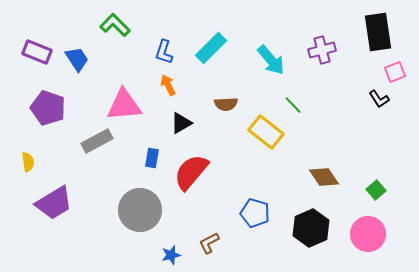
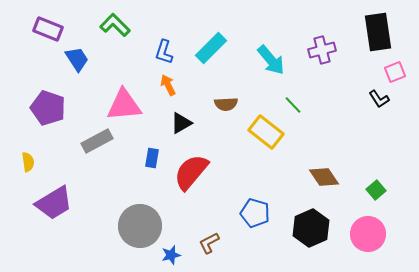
purple rectangle: moved 11 px right, 23 px up
gray circle: moved 16 px down
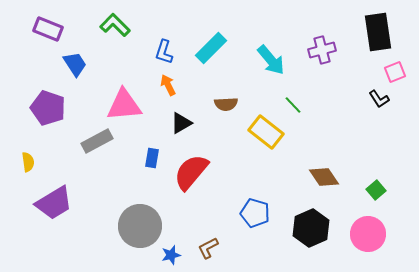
blue trapezoid: moved 2 px left, 5 px down
brown L-shape: moved 1 px left, 5 px down
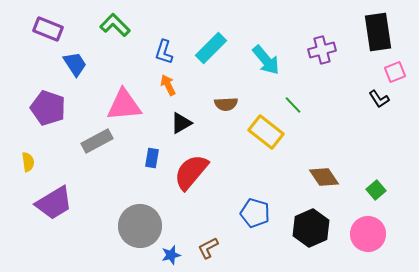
cyan arrow: moved 5 px left
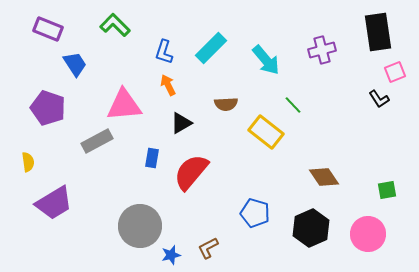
green square: moved 11 px right; rotated 30 degrees clockwise
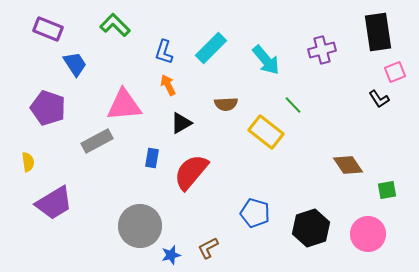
brown diamond: moved 24 px right, 12 px up
black hexagon: rotated 6 degrees clockwise
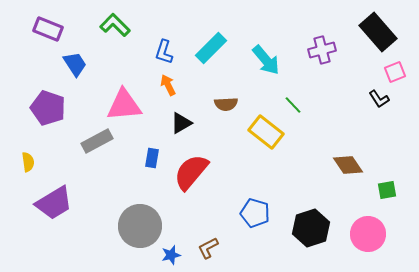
black rectangle: rotated 33 degrees counterclockwise
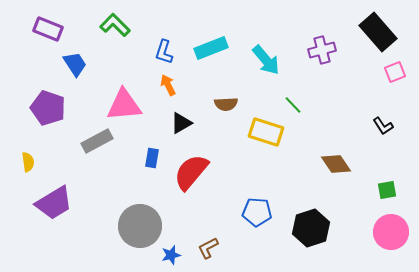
cyan rectangle: rotated 24 degrees clockwise
black L-shape: moved 4 px right, 27 px down
yellow rectangle: rotated 20 degrees counterclockwise
brown diamond: moved 12 px left, 1 px up
blue pentagon: moved 2 px right, 1 px up; rotated 12 degrees counterclockwise
pink circle: moved 23 px right, 2 px up
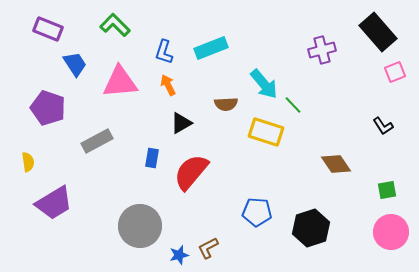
cyan arrow: moved 2 px left, 24 px down
pink triangle: moved 4 px left, 23 px up
blue star: moved 8 px right
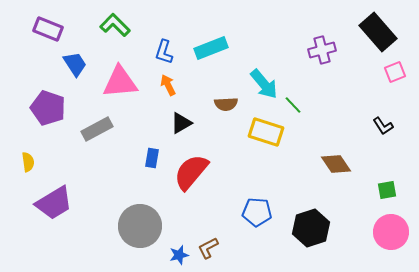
gray rectangle: moved 12 px up
